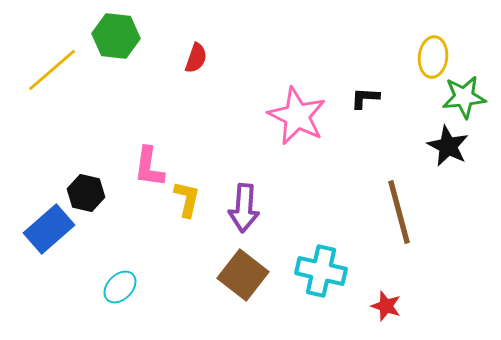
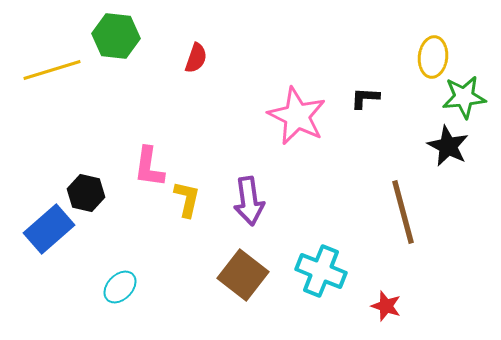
yellow line: rotated 24 degrees clockwise
purple arrow: moved 5 px right, 7 px up; rotated 12 degrees counterclockwise
brown line: moved 4 px right
cyan cross: rotated 9 degrees clockwise
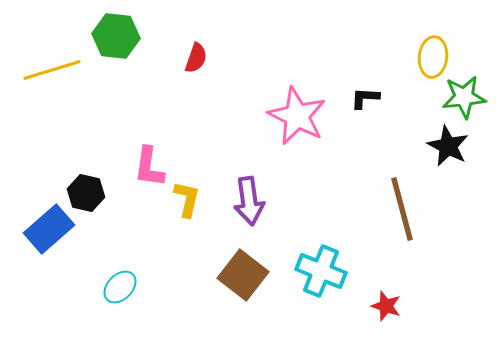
brown line: moved 1 px left, 3 px up
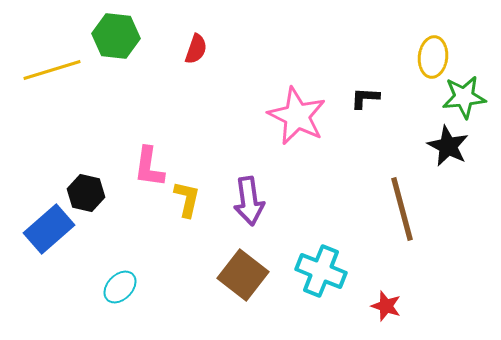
red semicircle: moved 9 px up
